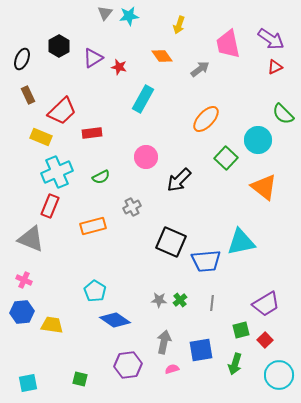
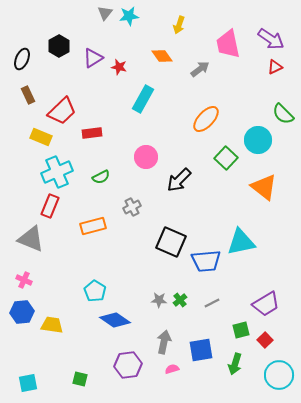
gray line at (212, 303): rotated 56 degrees clockwise
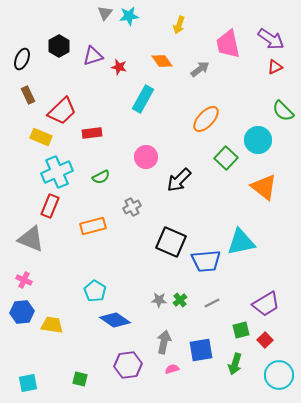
orange diamond at (162, 56): moved 5 px down
purple triangle at (93, 58): moved 2 px up; rotated 15 degrees clockwise
green semicircle at (283, 114): moved 3 px up
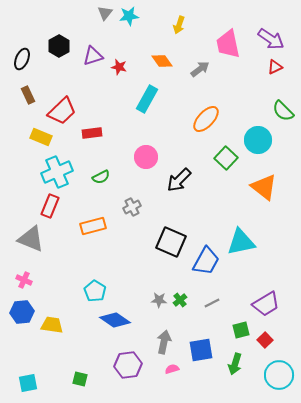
cyan rectangle at (143, 99): moved 4 px right
blue trapezoid at (206, 261): rotated 56 degrees counterclockwise
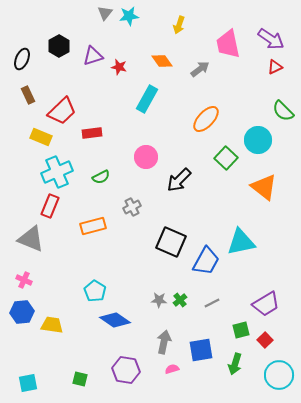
purple hexagon at (128, 365): moved 2 px left, 5 px down; rotated 16 degrees clockwise
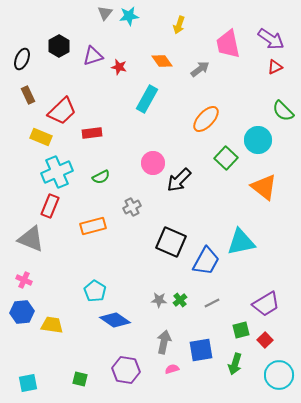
pink circle at (146, 157): moved 7 px right, 6 px down
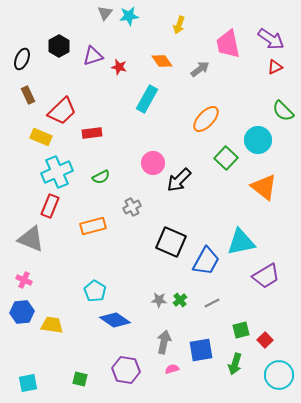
purple trapezoid at (266, 304): moved 28 px up
